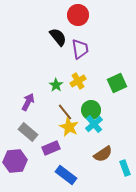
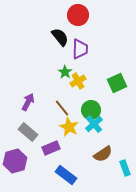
black semicircle: moved 2 px right
purple trapezoid: rotated 10 degrees clockwise
green star: moved 9 px right, 13 px up
brown line: moved 3 px left, 4 px up
purple hexagon: rotated 10 degrees counterclockwise
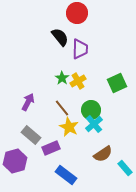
red circle: moved 1 px left, 2 px up
green star: moved 3 px left, 6 px down
gray rectangle: moved 3 px right, 3 px down
cyan rectangle: rotated 21 degrees counterclockwise
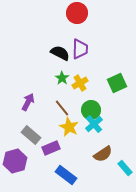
black semicircle: moved 16 px down; rotated 24 degrees counterclockwise
yellow cross: moved 2 px right, 2 px down
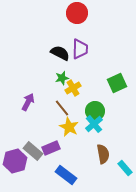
green star: rotated 24 degrees clockwise
yellow cross: moved 7 px left, 5 px down
green circle: moved 4 px right, 1 px down
gray rectangle: moved 2 px right, 16 px down
brown semicircle: rotated 66 degrees counterclockwise
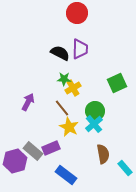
green star: moved 2 px right, 1 px down; rotated 16 degrees clockwise
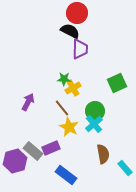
black semicircle: moved 10 px right, 22 px up
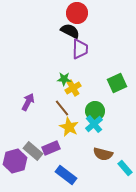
brown semicircle: rotated 114 degrees clockwise
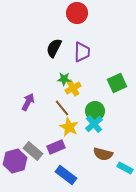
black semicircle: moved 16 px left, 17 px down; rotated 90 degrees counterclockwise
purple trapezoid: moved 2 px right, 3 px down
purple rectangle: moved 5 px right, 1 px up
cyan rectangle: rotated 21 degrees counterclockwise
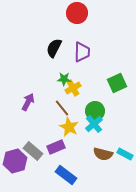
cyan rectangle: moved 14 px up
